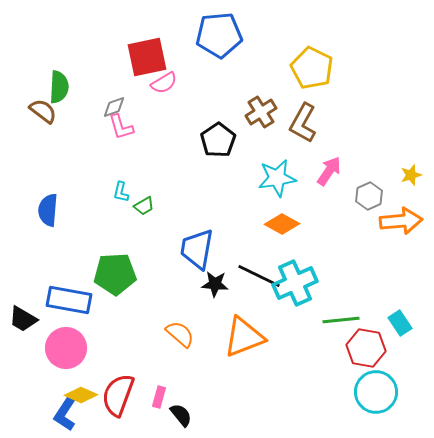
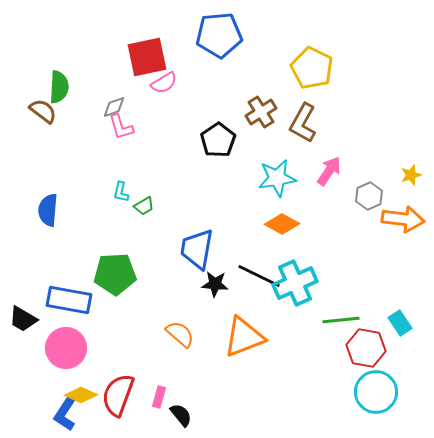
orange arrow: moved 2 px right, 2 px up; rotated 12 degrees clockwise
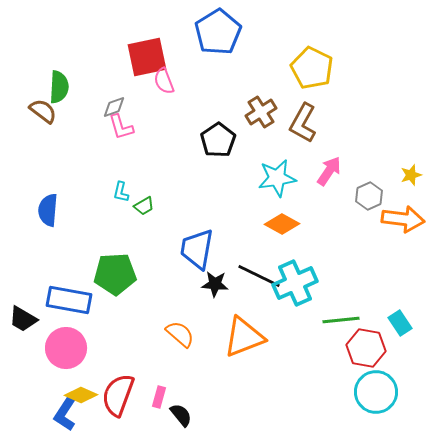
blue pentagon: moved 1 px left, 3 px up; rotated 27 degrees counterclockwise
pink semicircle: moved 2 px up; rotated 100 degrees clockwise
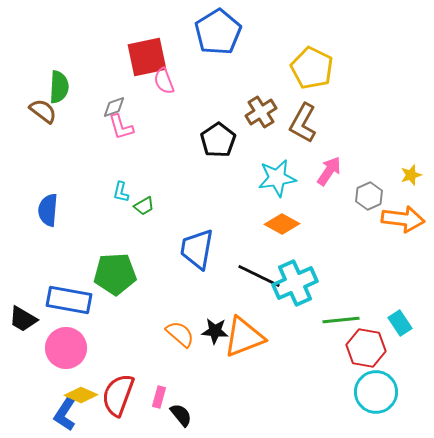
black star: moved 47 px down
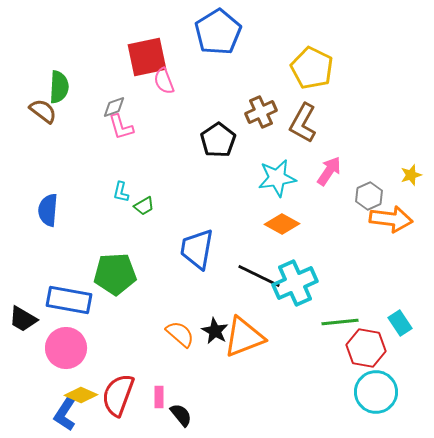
brown cross: rotated 8 degrees clockwise
orange arrow: moved 12 px left
green line: moved 1 px left, 2 px down
black star: rotated 24 degrees clockwise
pink rectangle: rotated 15 degrees counterclockwise
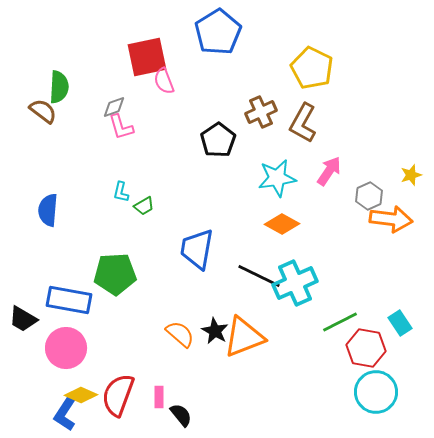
green line: rotated 21 degrees counterclockwise
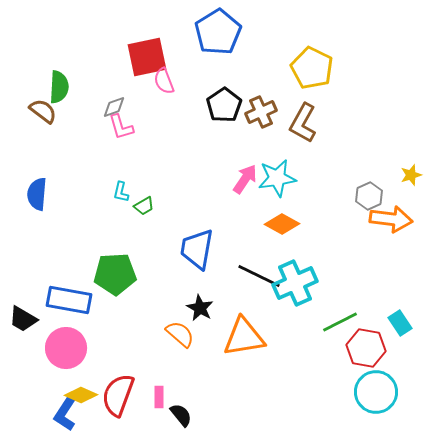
black pentagon: moved 6 px right, 35 px up
pink arrow: moved 84 px left, 8 px down
blue semicircle: moved 11 px left, 16 px up
black star: moved 15 px left, 23 px up
orange triangle: rotated 12 degrees clockwise
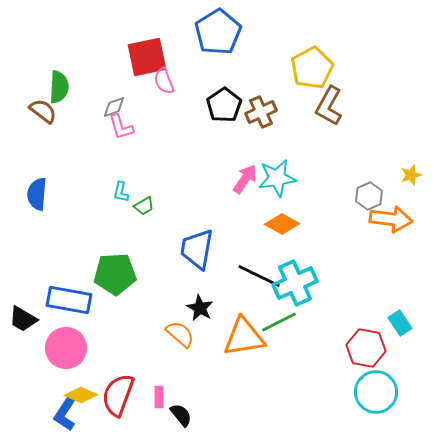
yellow pentagon: rotated 18 degrees clockwise
brown L-shape: moved 26 px right, 17 px up
green line: moved 61 px left
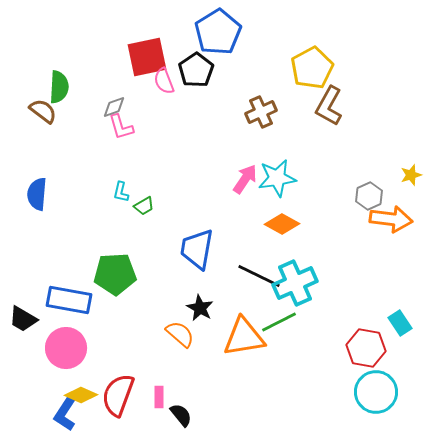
black pentagon: moved 28 px left, 35 px up
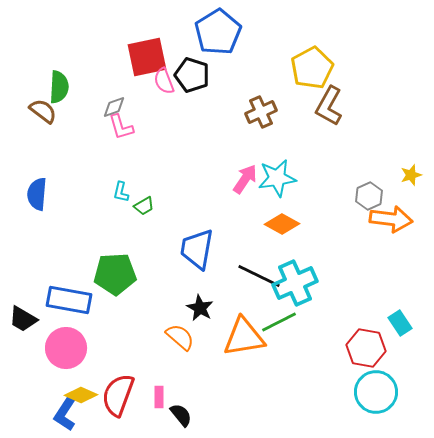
black pentagon: moved 4 px left, 5 px down; rotated 20 degrees counterclockwise
orange semicircle: moved 3 px down
